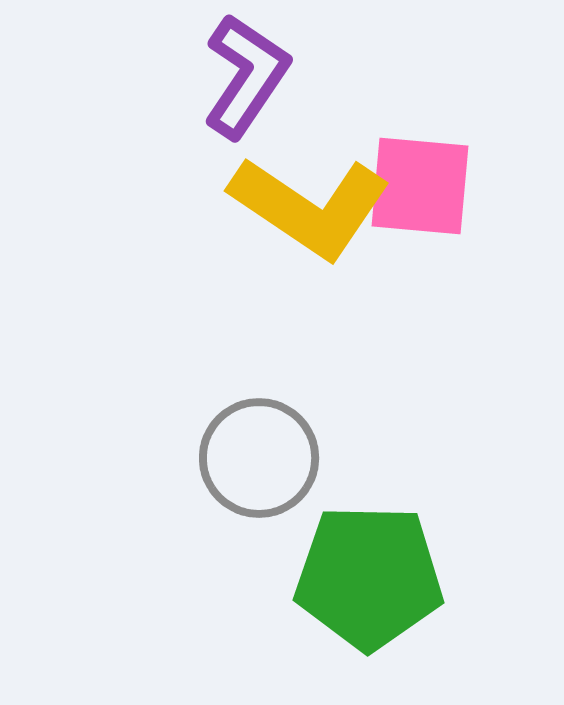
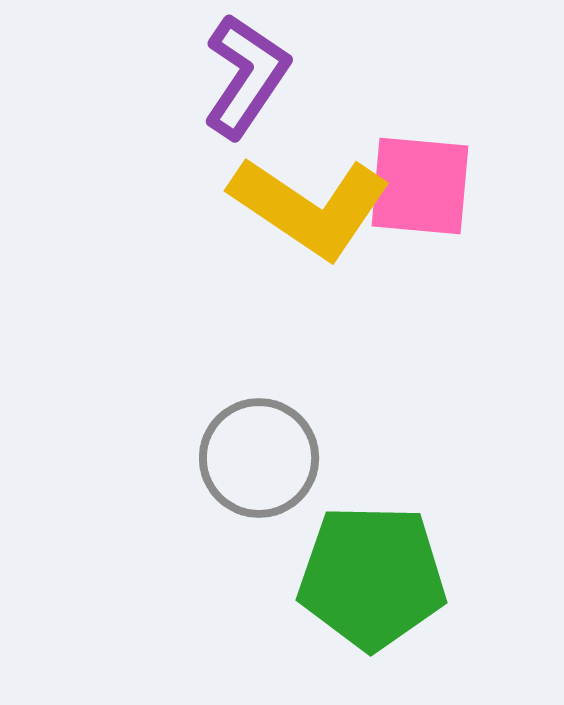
green pentagon: moved 3 px right
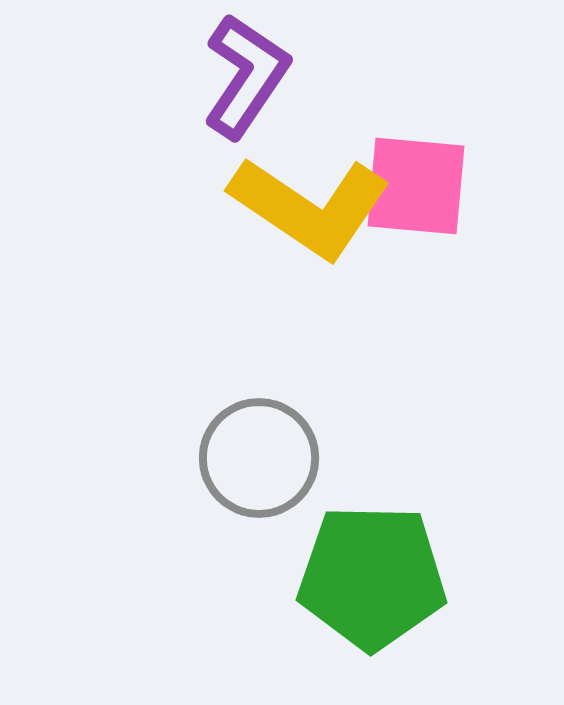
pink square: moved 4 px left
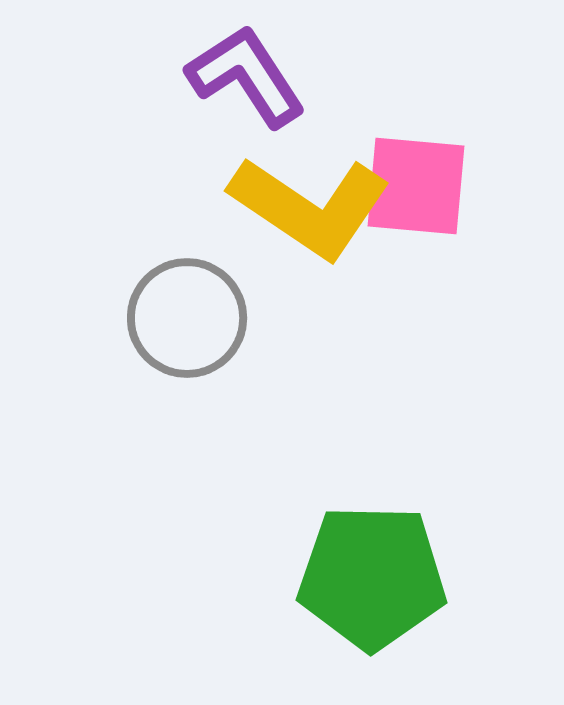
purple L-shape: rotated 67 degrees counterclockwise
gray circle: moved 72 px left, 140 px up
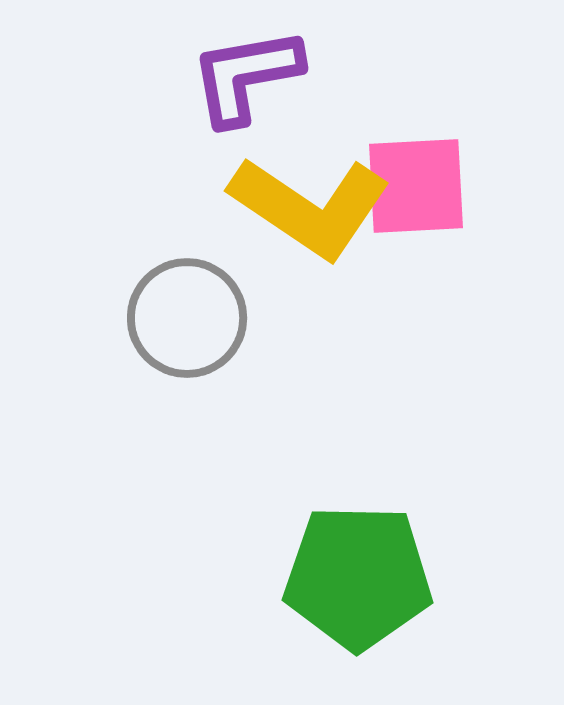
purple L-shape: rotated 67 degrees counterclockwise
pink square: rotated 8 degrees counterclockwise
green pentagon: moved 14 px left
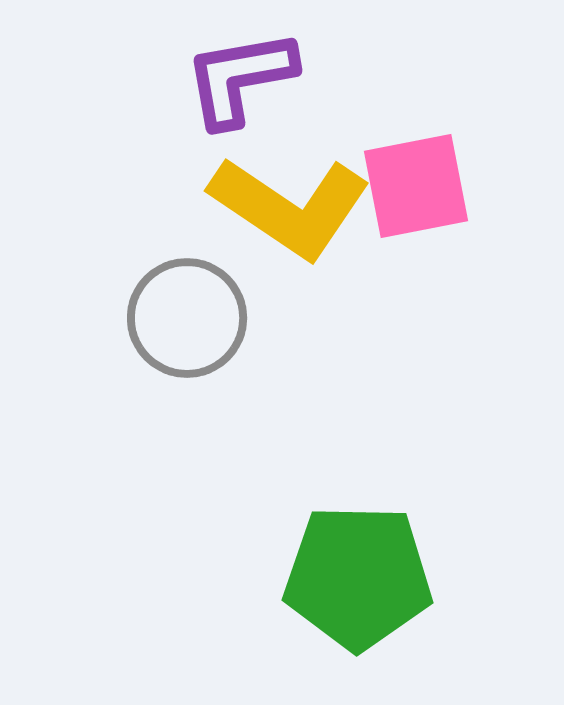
purple L-shape: moved 6 px left, 2 px down
pink square: rotated 8 degrees counterclockwise
yellow L-shape: moved 20 px left
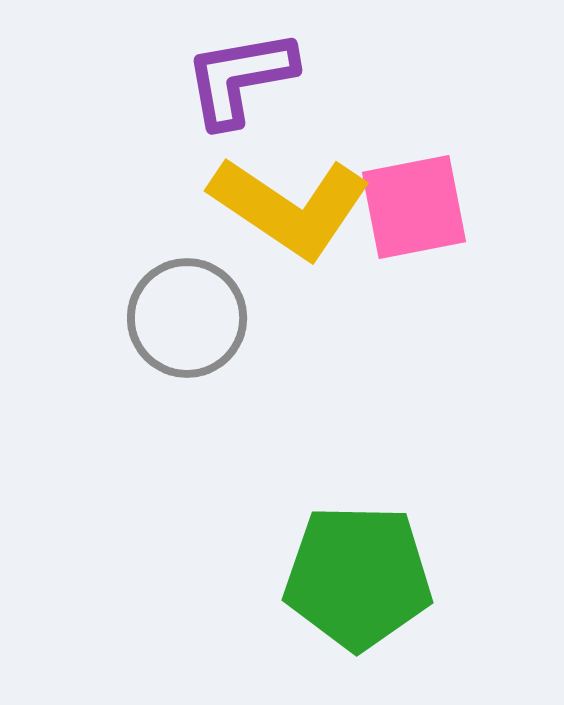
pink square: moved 2 px left, 21 px down
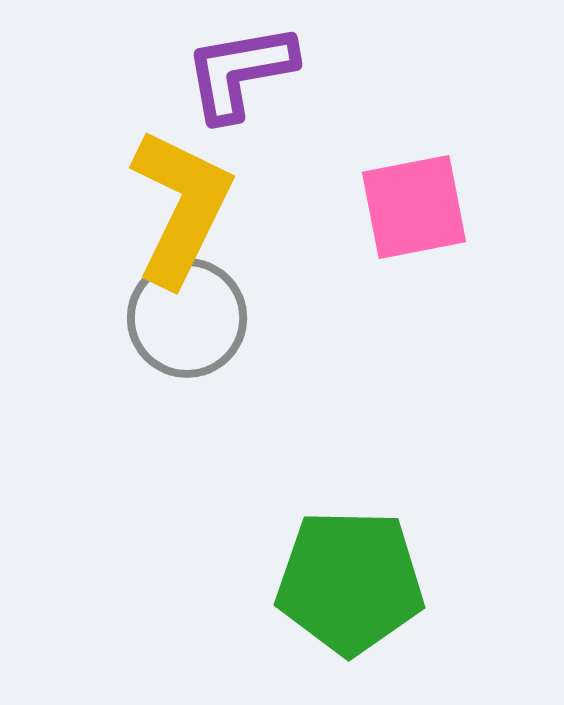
purple L-shape: moved 6 px up
yellow L-shape: moved 109 px left; rotated 98 degrees counterclockwise
green pentagon: moved 8 px left, 5 px down
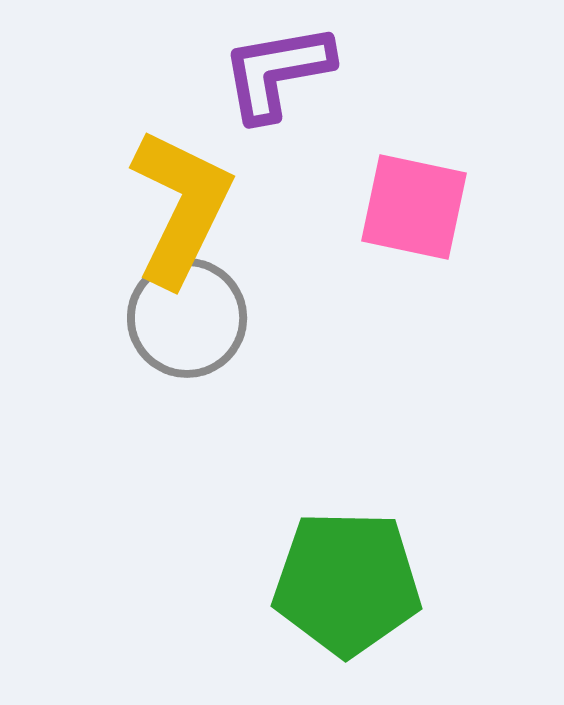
purple L-shape: moved 37 px right
pink square: rotated 23 degrees clockwise
green pentagon: moved 3 px left, 1 px down
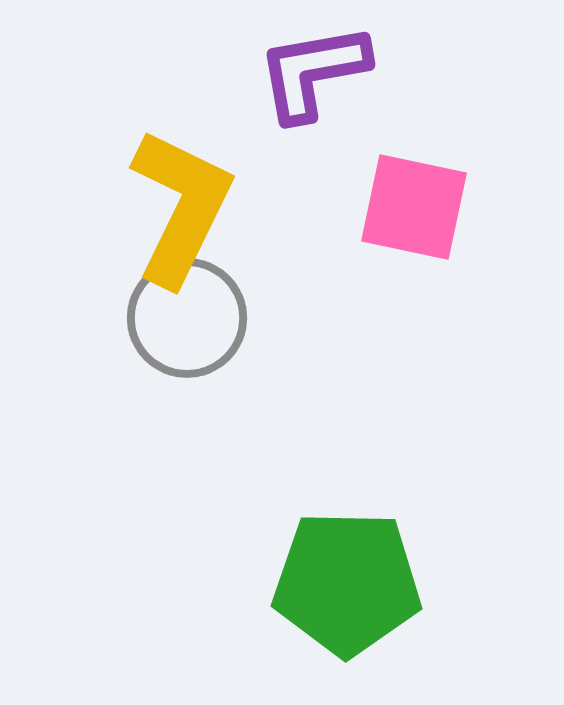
purple L-shape: moved 36 px right
